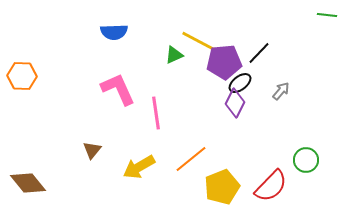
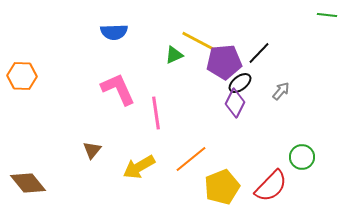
green circle: moved 4 px left, 3 px up
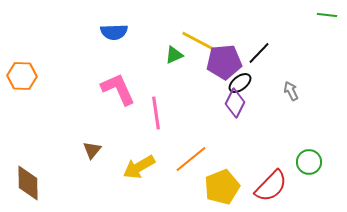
gray arrow: moved 10 px right; rotated 66 degrees counterclockwise
green circle: moved 7 px right, 5 px down
brown diamond: rotated 39 degrees clockwise
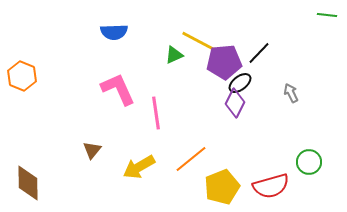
orange hexagon: rotated 20 degrees clockwise
gray arrow: moved 2 px down
red semicircle: rotated 30 degrees clockwise
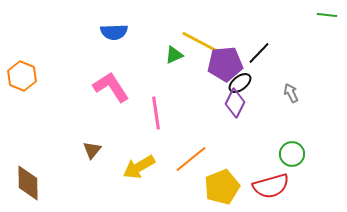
purple pentagon: moved 1 px right, 2 px down
pink L-shape: moved 7 px left, 2 px up; rotated 9 degrees counterclockwise
green circle: moved 17 px left, 8 px up
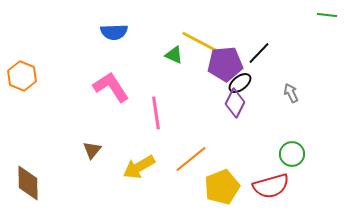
green triangle: rotated 48 degrees clockwise
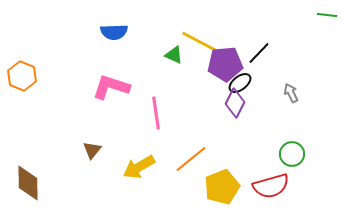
pink L-shape: rotated 39 degrees counterclockwise
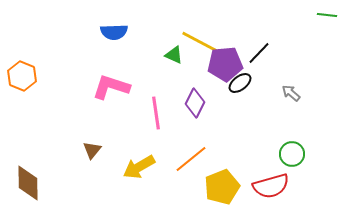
gray arrow: rotated 24 degrees counterclockwise
purple diamond: moved 40 px left
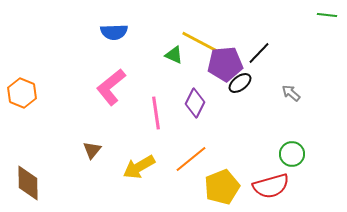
orange hexagon: moved 17 px down
pink L-shape: rotated 57 degrees counterclockwise
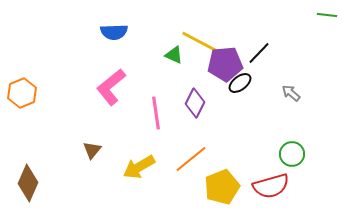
orange hexagon: rotated 16 degrees clockwise
brown diamond: rotated 24 degrees clockwise
